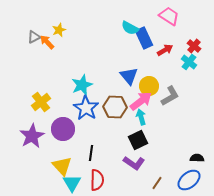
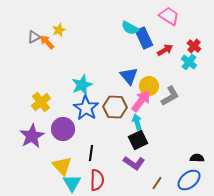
pink arrow: rotated 15 degrees counterclockwise
cyan arrow: moved 4 px left, 5 px down
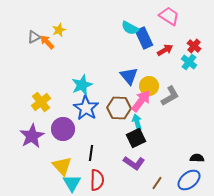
brown hexagon: moved 4 px right, 1 px down
black square: moved 2 px left, 2 px up
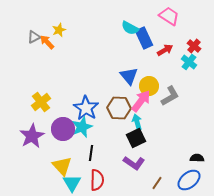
cyan star: moved 42 px down
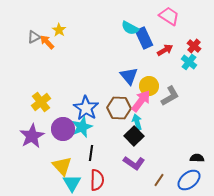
yellow star: rotated 16 degrees counterclockwise
black square: moved 2 px left, 2 px up; rotated 18 degrees counterclockwise
brown line: moved 2 px right, 3 px up
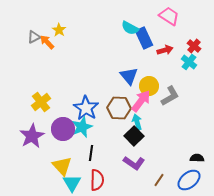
red arrow: rotated 14 degrees clockwise
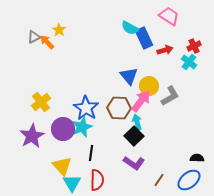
red cross: rotated 24 degrees clockwise
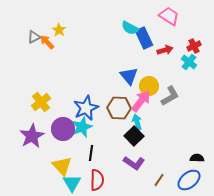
blue star: rotated 15 degrees clockwise
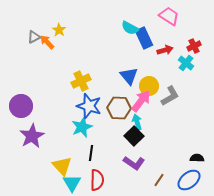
cyan cross: moved 3 px left, 1 px down
yellow cross: moved 40 px right, 21 px up; rotated 12 degrees clockwise
blue star: moved 3 px right, 2 px up; rotated 30 degrees counterclockwise
purple circle: moved 42 px left, 23 px up
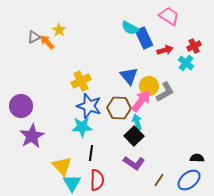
gray L-shape: moved 5 px left, 4 px up
cyan star: rotated 20 degrees clockwise
